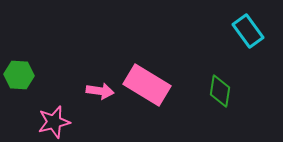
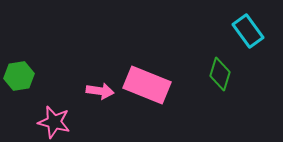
green hexagon: moved 1 px down; rotated 12 degrees counterclockwise
pink rectangle: rotated 9 degrees counterclockwise
green diamond: moved 17 px up; rotated 8 degrees clockwise
pink star: rotated 28 degrees clockwise
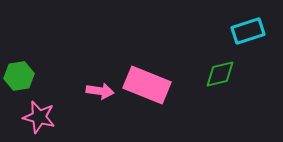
cyan rectangle: rotated 72 degrees counterclockwise
green diamond: rotated 60 degrees clockwise
pink star: moved 15 px left, 5 px up
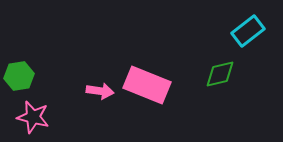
cyan rectangle: rotated 20 degrees counterclockwise
pink star: moved 6 px left
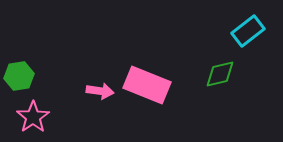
pink star: rotated 24 degrees clockwise
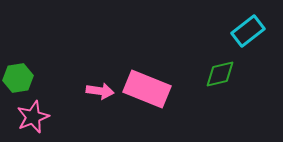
green hexagon: moved 1 px left, 2 px down
pink rectangle: moved 4 px down
pink star: rotated 12 degrees clockwise
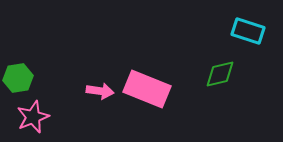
cyan rectangle: rotated 56 degrees clockwise
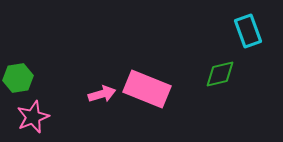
cyan rectangle: rotated 52 degrees clockwise
pink arrow: moved 2 px right, 3 px down; rotated 24 degrees counterclockwise
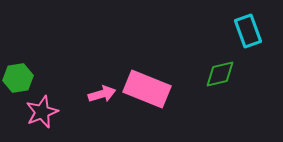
pink star: moved 9 px right, 5 px up
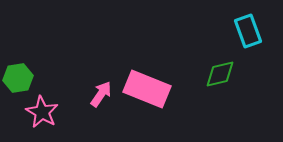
pink arrow: moved 1 px left; rotated 40 degrees counterclockwise
pink star: rotated 20 degrees counterclockwise
